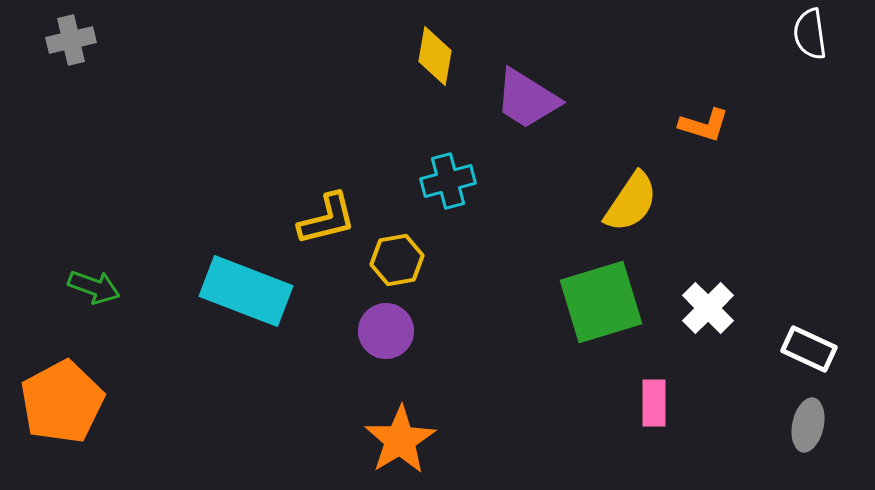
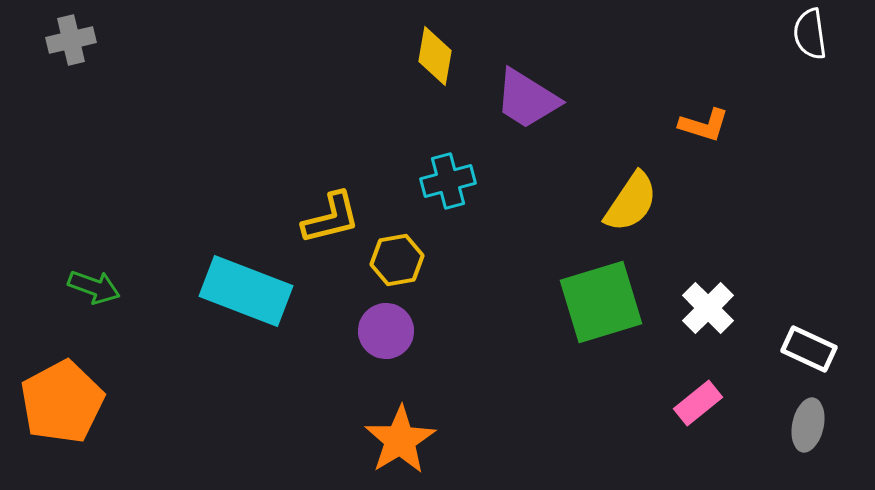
yellow L-shape: moved 4 px right, 1 px up
pink rectangle: moved 44 px right; rotated 51 degrees clockwise
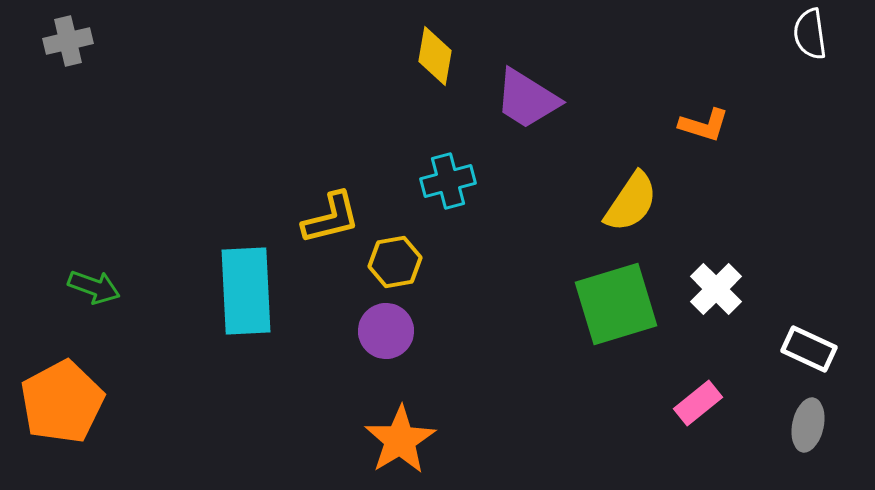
gray cross: moved 3 px left, 1 px down
yellow hexagon: moved 2 px left, 2 px down
cyan rectangle: rotated 66 degrees clockwise
green square: moved 15 px right, 2 px down
white cross: moved 8 px right, 19 px up
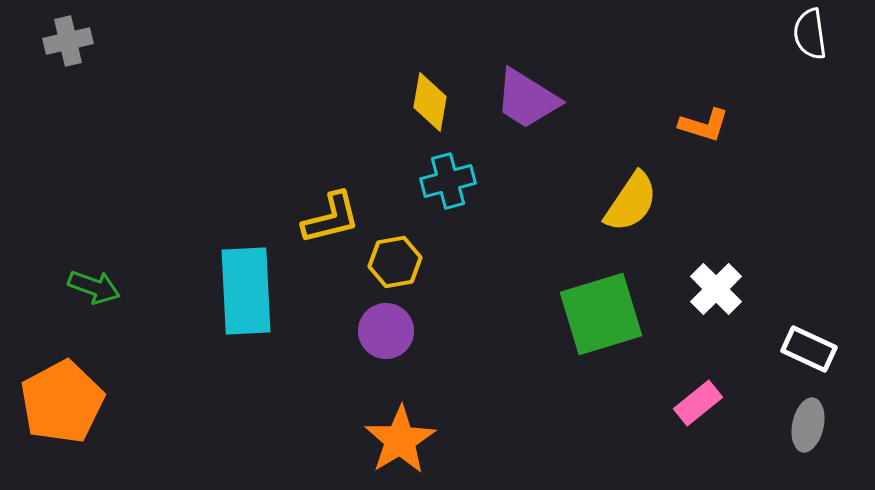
yellow diamond: moved 5 px left, 46 px down
green square: moved 15 px left, 10 px down
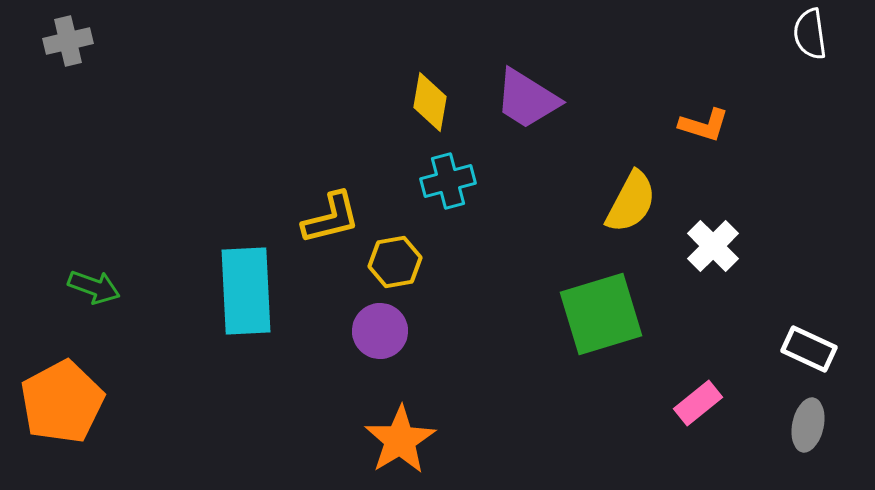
yellow semicircle: rotated 6 degrees counterclockwise
white cross: moved 3 px left, 43 px up
purple circle: moved 6 px left
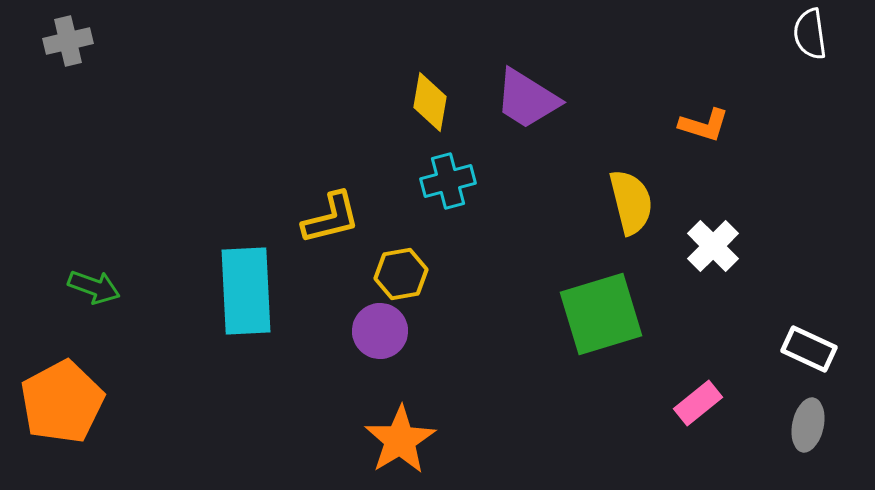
yellow semicircle: rotated 42 degrees counterclockwise
yellow hexagon: moved 6 px right, 12 px down
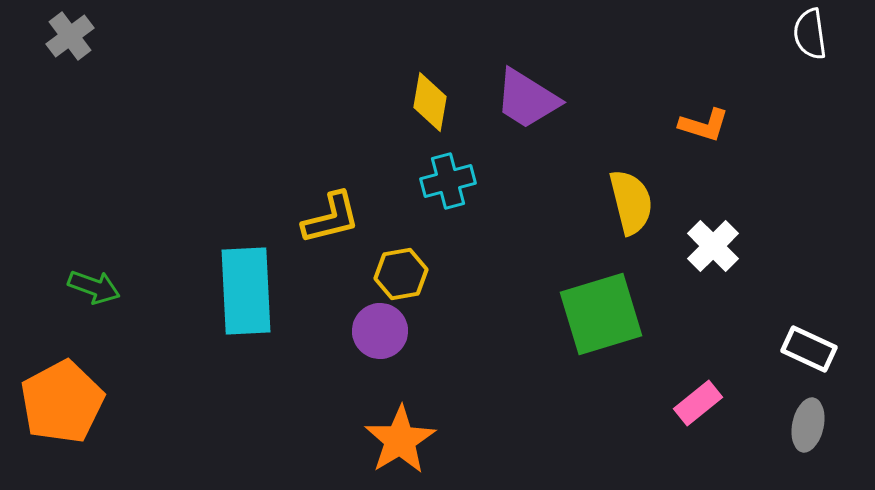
gray cross: moved 2 px right, 5 px up; rotated 24 degrees counterclockwise
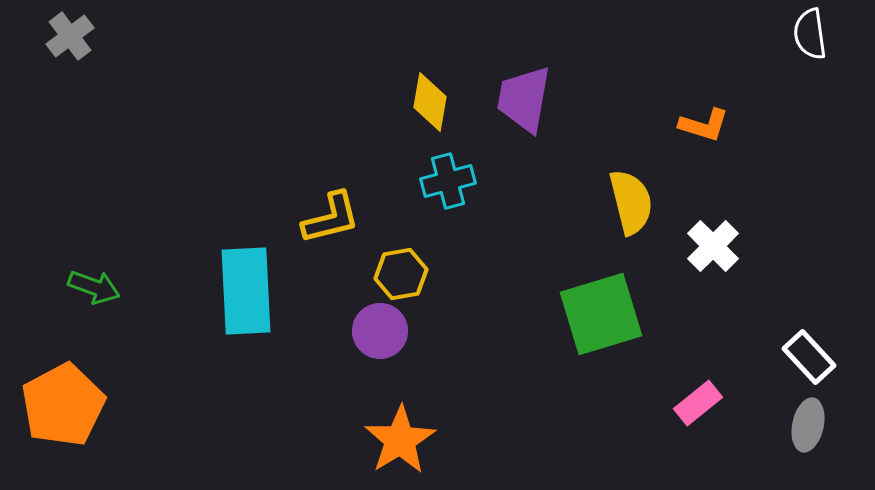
purple trapezoid: moved 3 px left; rotated 68 degrees clockwise
white rectangle: moved 8 px down; rotated 22 degrees clockwise
orange pentagon: moved 1 px right, 3 px down
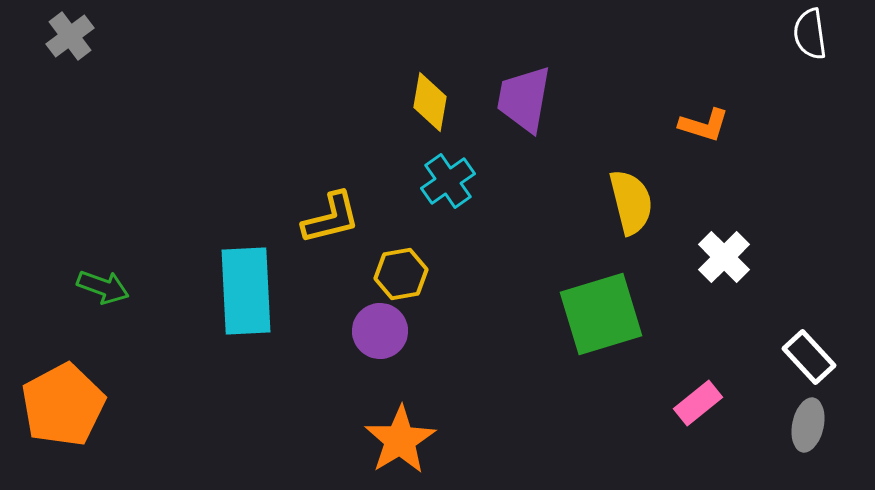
cyan cross: rotated 20 degrees counterclockwise
white cross: moved 11 px right, 11 px down
green arrow: moved 9 px right
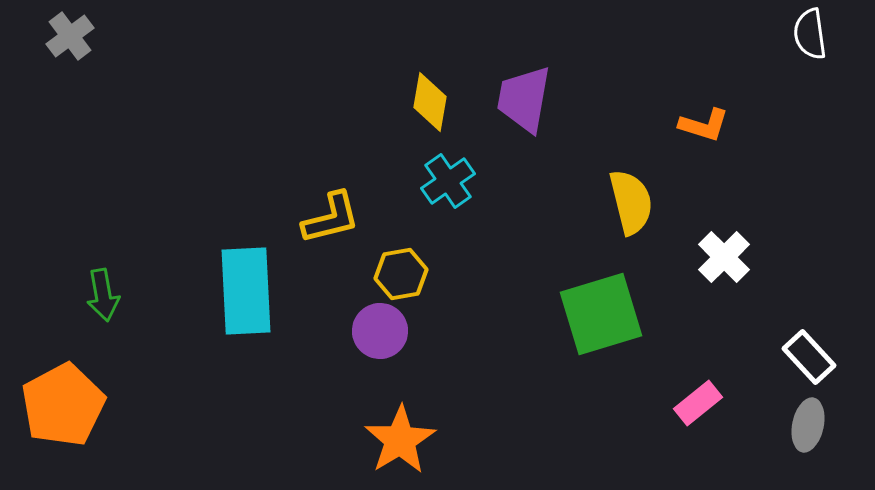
green arrow: moved 8 px down; rotated 60 degrees clockwise
